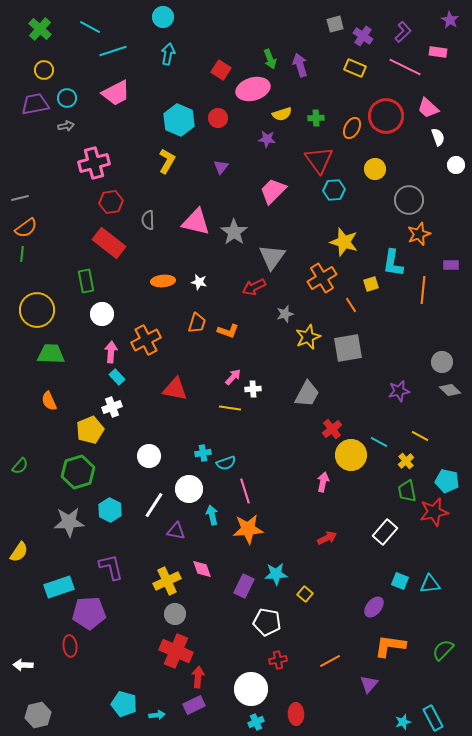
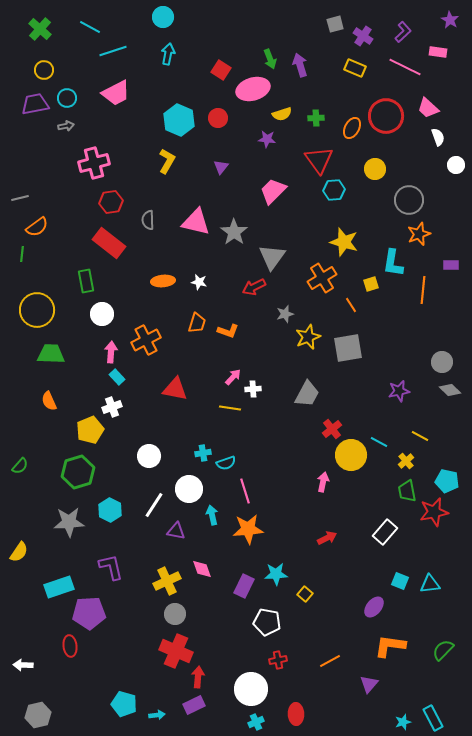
orange semicircle at (26, 228): moved 11 px right, 1 px up
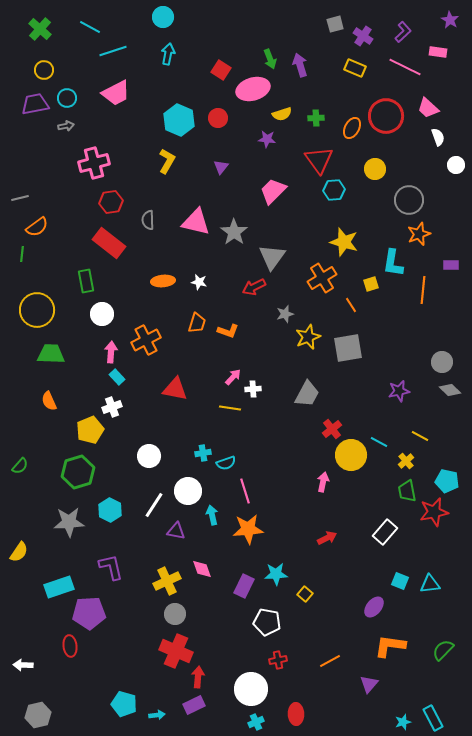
white circle at (189, 489): moved 1 px left, 2 px down
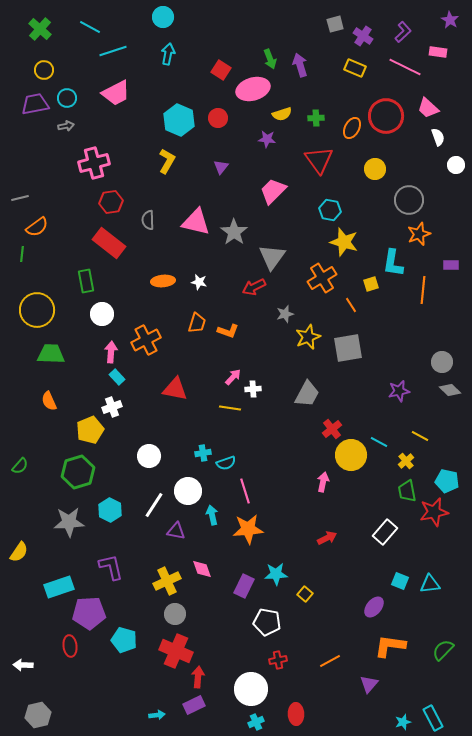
cyan hexagon at (334, 190): moved 4 px left, 20 px down; rotated 15 degrees clockwise
cyan pentagon at (124, 704): moved 64 px up
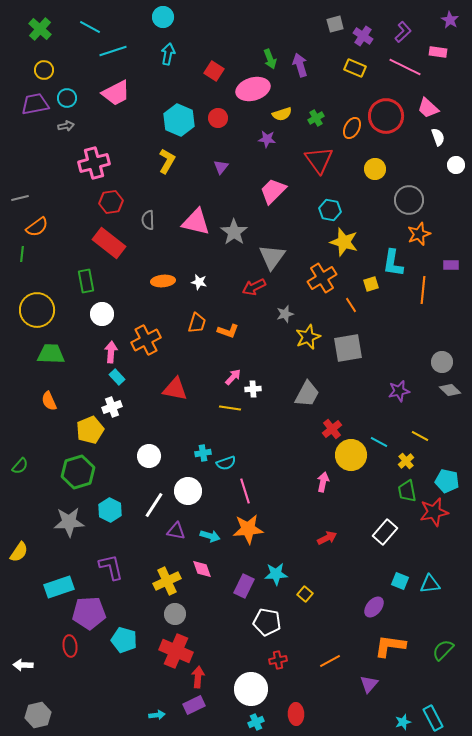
red square at (221, 70): moved 7 px left, 1 px down
green cross at (316, 118): rotated 28 degrees counterclockwise
cyan arrow at (212, 515): moved 2 px left, 21 px down; rotated 120 degrees clockwise
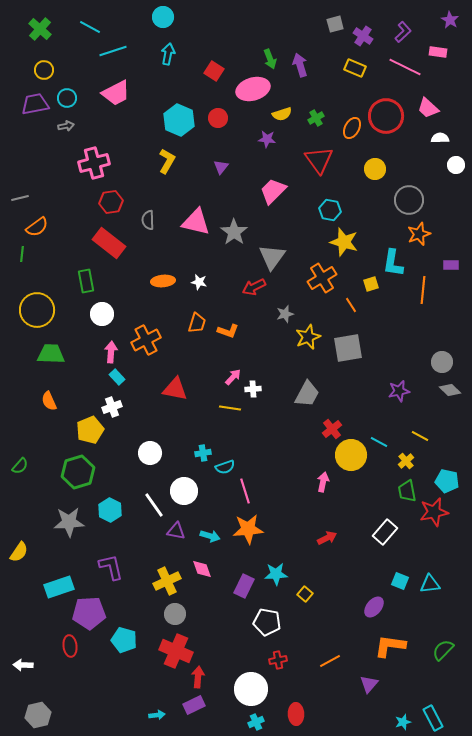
white semicircle at (438, 137): moved 2 px right, 1 px down; rotated 72 degrees counterclockwise
white circle at (149, 456): moved 1 px right, 3 px up
cyan semicircle at (226, 463): moved 1 px left, 4 px down
white circle at (188, 491): moved 4 px left
white line at (154, 505): rotated 68 degrees counterclockwise
